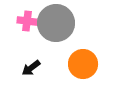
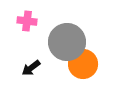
gray circle: moved 11 px right, 19 px down
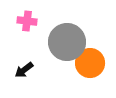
orange circle: moved 7 px right, 1 px up
black arrow: moved 7 px left, 2 px down
